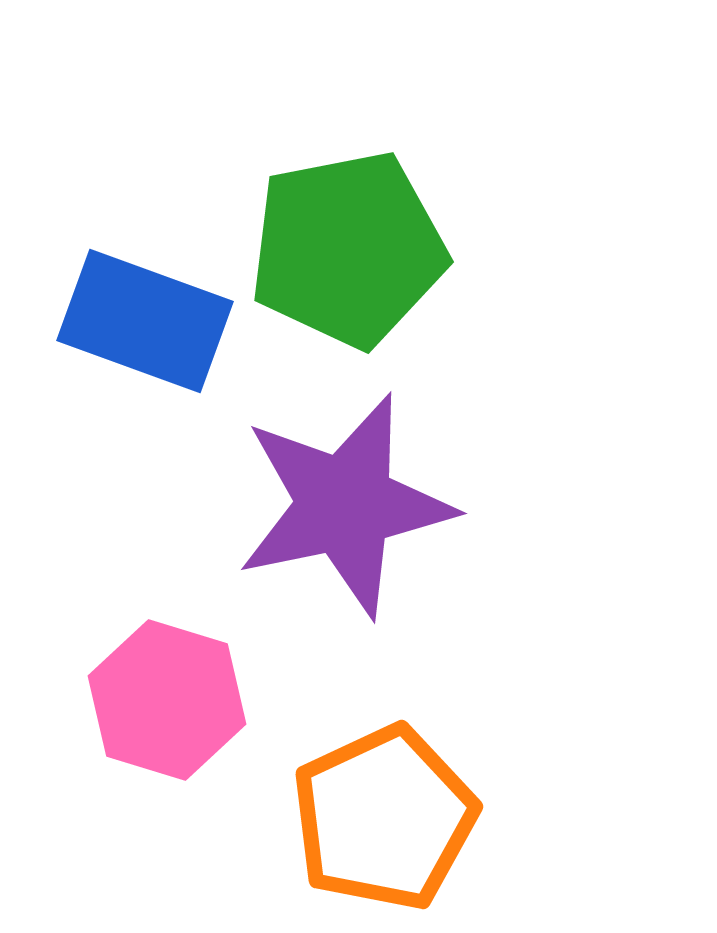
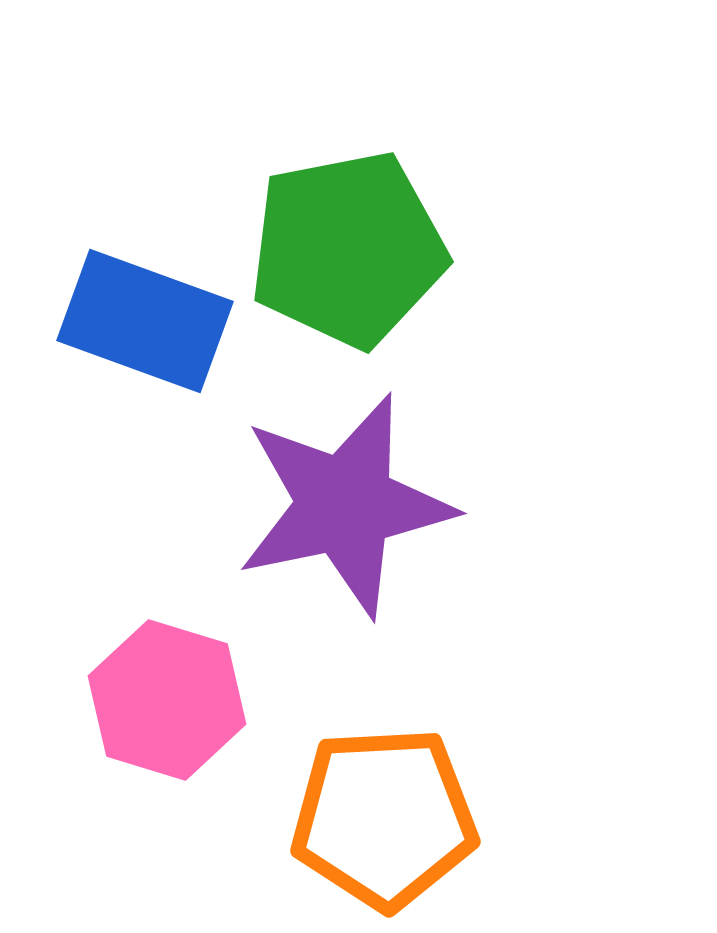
orange pentagon: rotated 22 degrees clockwise
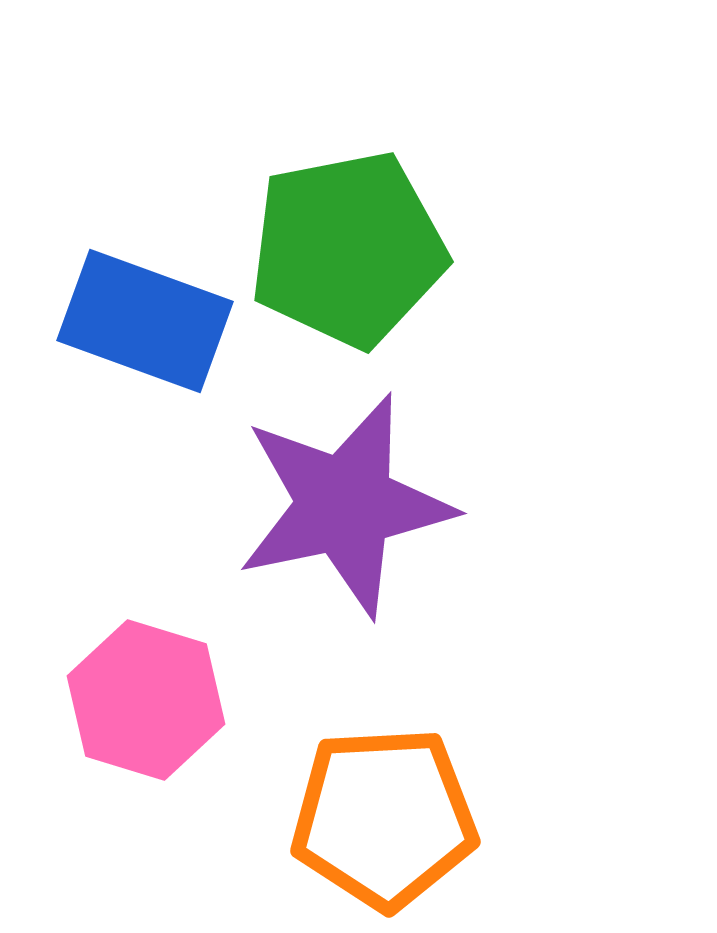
pink hexagon: moved 21 px left
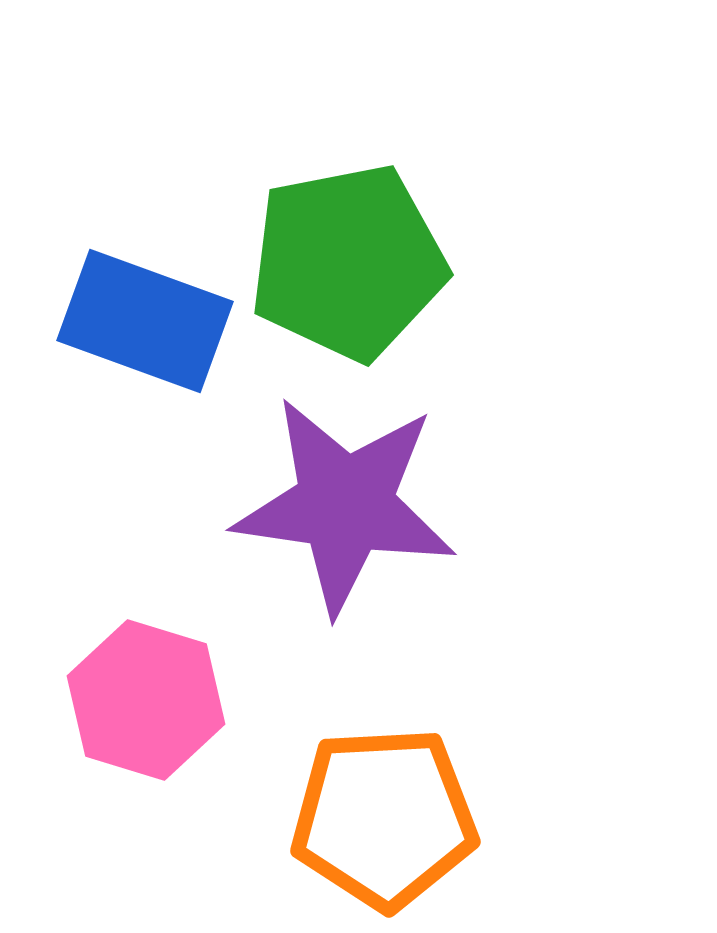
green pentagon: moved 13 px down
purple star: rotated 20 degrees clockwise
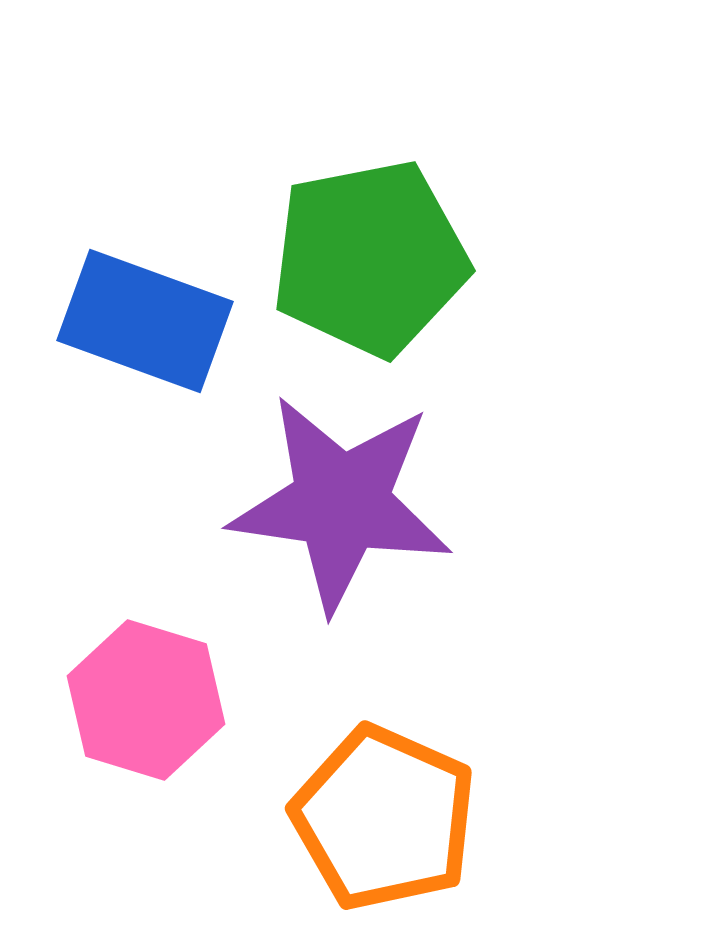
green pentagon: moved 22 px right, 4 px up
purple star: moved 4 px left, 2 px up
orange pentagon: rotated 27 degrees clockwise
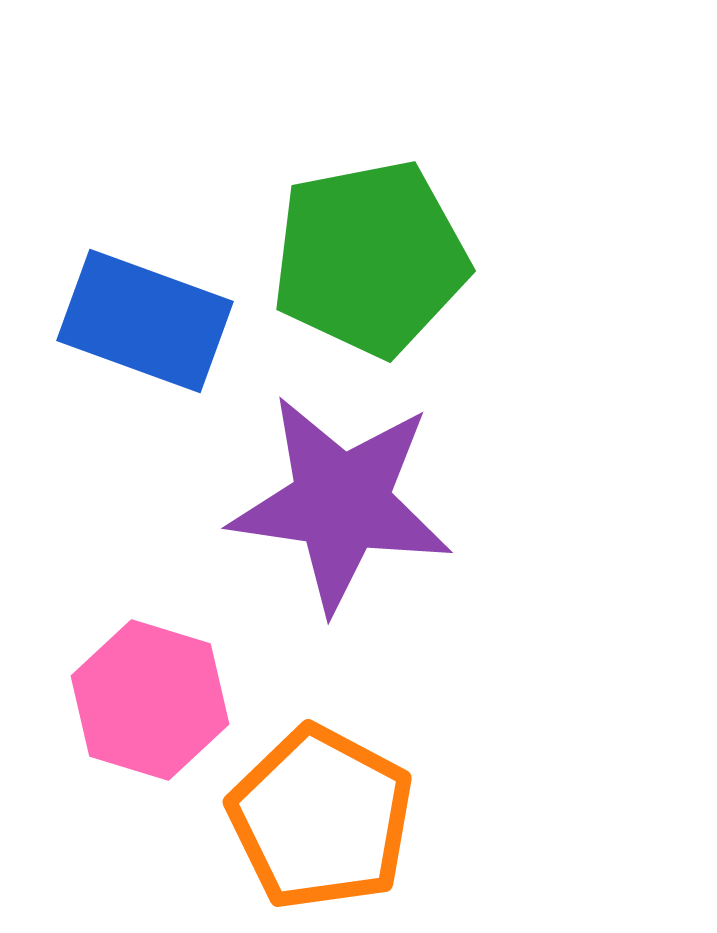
pink hexagon: moved 4 px right
orange pentagon: moved 63 px left; rotated 4 degrees clockwise
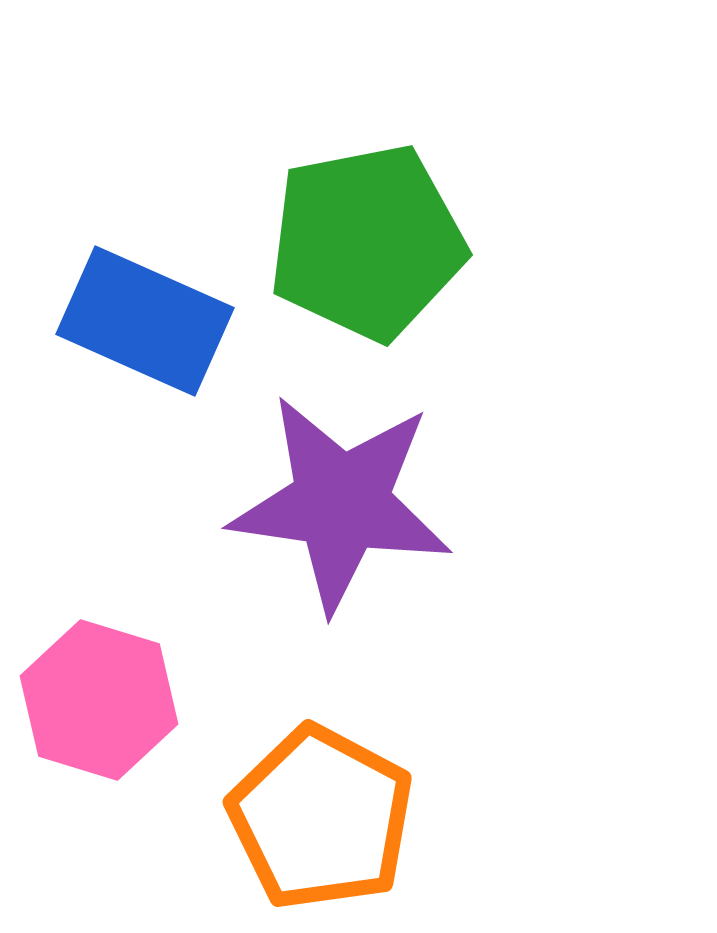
green pentagon: moved 3 px left, 16 px up
blue rectangle: rotated 4 degrees clockwise
pink hexagon: moved 51 px left
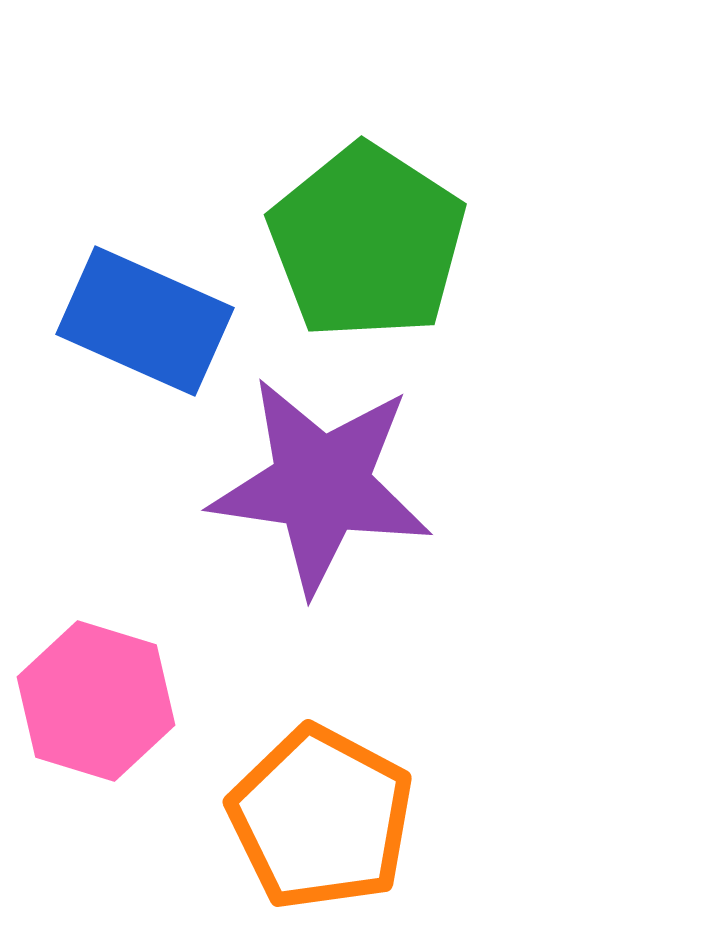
green pentagon: rotated 28 degrees counterclockwise
purple star: moved 20 px left, 18 px up
pink hexagon: moved 3 px left, 1 px down
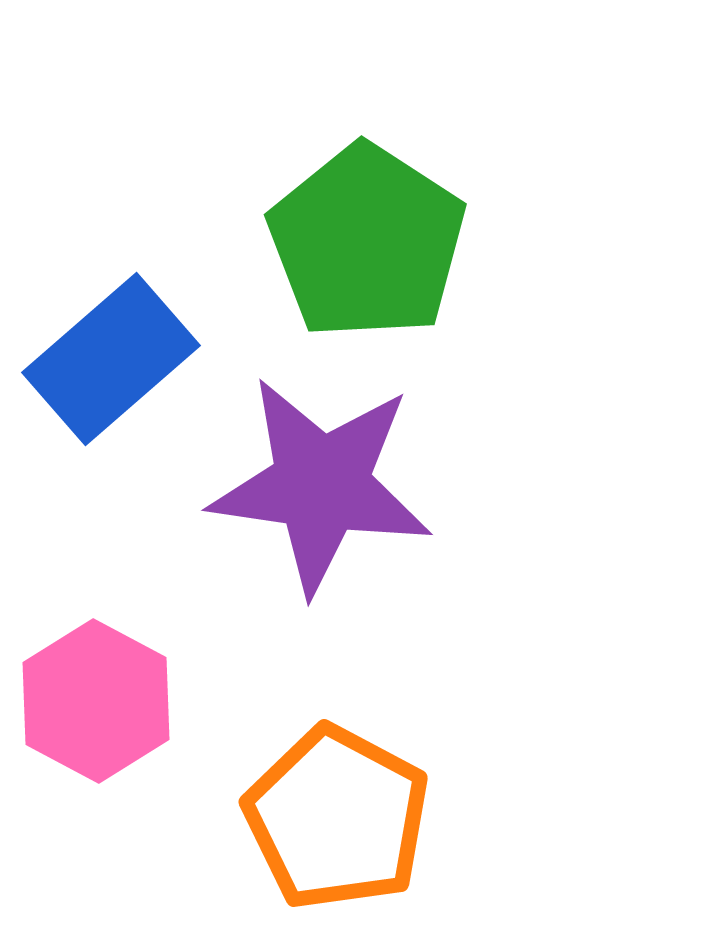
blue rectangle: moved 34 px left, 38 px down; rotated 65 degrees counterclockwise
pink hexagon: rotated 11 degrees clockwise
orange pentagon: moved 16 px right
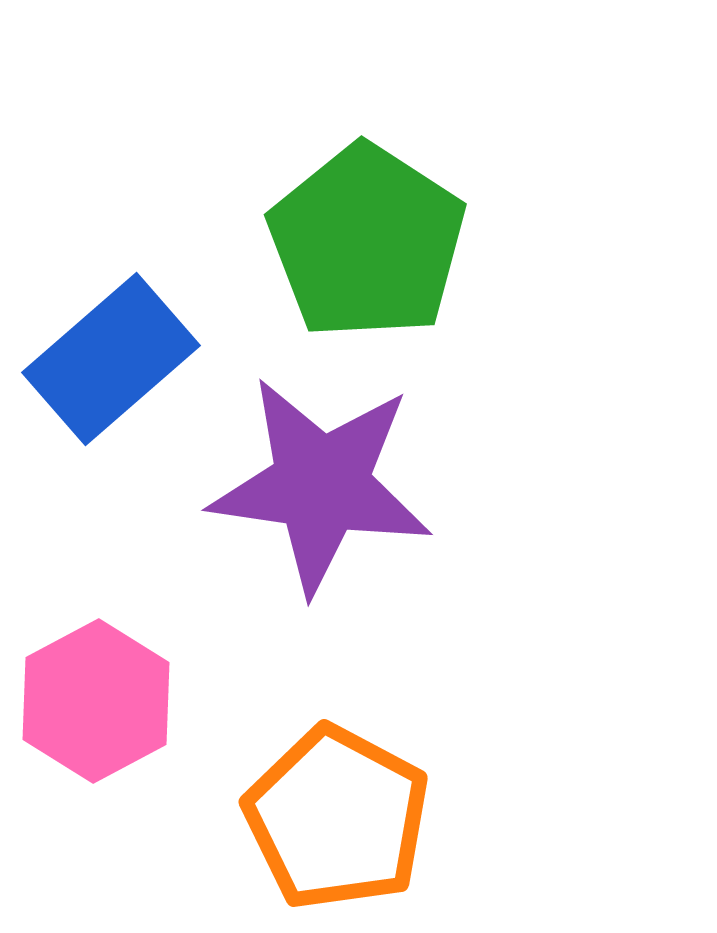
pink hexagon: rotated 4 degrees clockwise
